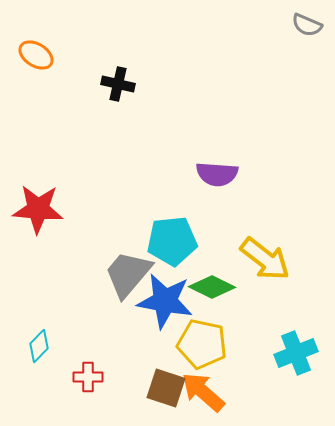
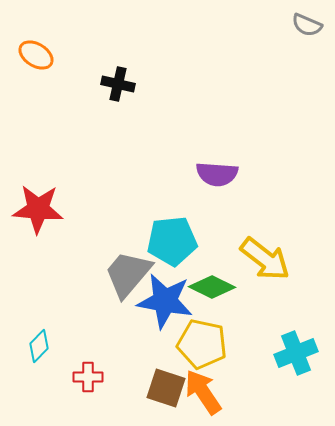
orange arrow: rotated 15 degrees clockwise
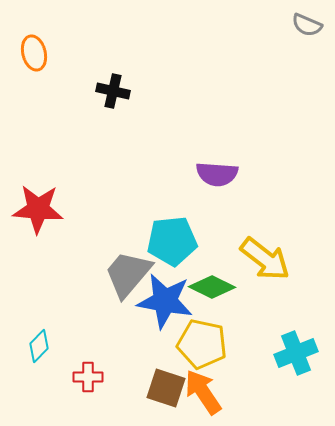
orange ellipse: moved 2 px left, 2 px up; rotated 44 degrees clockwise
black cross: moved 5 px left, 7 px down
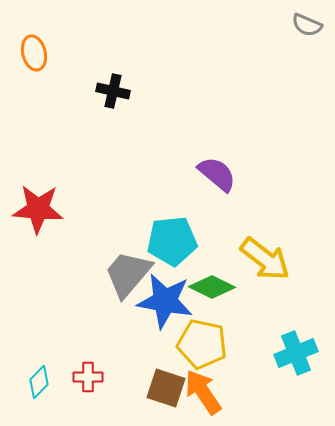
purple semicircle: rotated 144 degrees counterclockwise
cyan diamond: moved 36 px down
